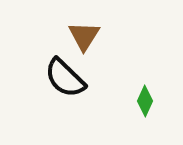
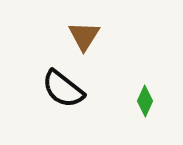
black semicircle: moved 2 px left, 11 px down; rotated 6 degrees counterclockwise
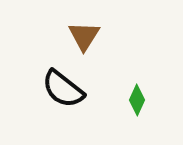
green diamond: moved 8 px left, 1 px up
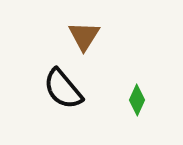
black semicircle: rotated 12 degrees clockwise
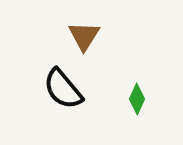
green diamond: moved 1 px up
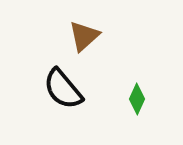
brown triangle: rotated 16 degrees clockwise
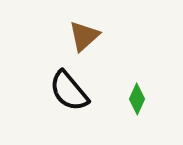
black semicircle: moved 6 px right, 2 px down
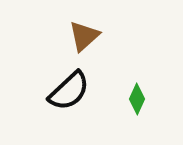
black semicircle: rotated 93 degrees counterclockwise
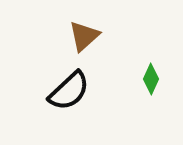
green diamond: moved 14 px right, 20 px up
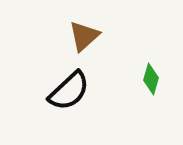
green diamond: rotated 8 degrees counterclockwise
